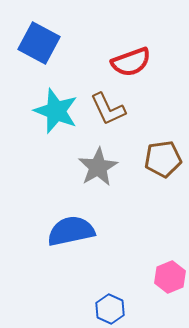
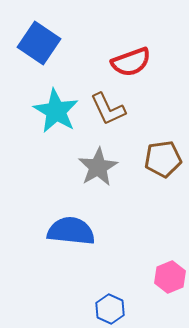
blue square: rotated 6 degrees clockwise
cyan star: rotated 9 degrees clockwise
blue semicircle: rotated 18 degrees clockwise
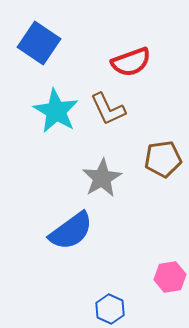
gray star: moved 4 px right, 11 px down
blue semicircle: rotated 138 degrees clockwise
pink hexagon: rotated 12 degrees clockwise
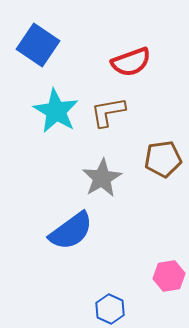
blue square: moved 1 px left, 2 px down
brown L-shape: moved 3 px down; rotated 105 degrees clockwise
pink hexagon: moved 1 px left, 1 px up
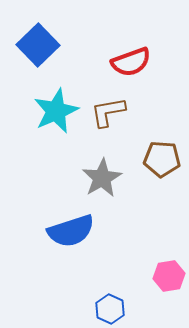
blue square: rotated 12 degrees clockwise
cyan star: rotated 18 degrees clockwise
brown pentagon: moved 1 px left; rotated 12 degrees clockwise
blue semicircle: rotated 18 degrees clockwise
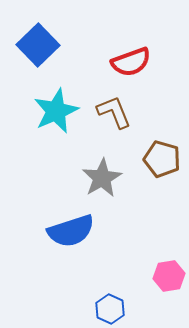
brown L-shape: moved 6 px right; rotated 78 degrees clockwise
brown pentagon: rotated 12 degrees clockwise
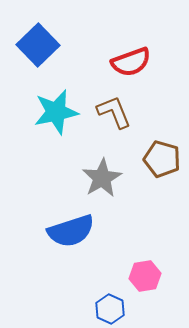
cyan star: moved 1 px down; rotated 12 degrees clockwise
pink hexagon: moved 24 px left
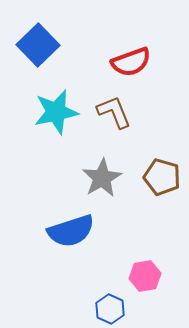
brown pentagon: moved 18 px down
